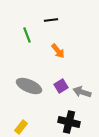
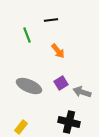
purple square: moved 3 px up
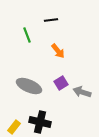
black cross: moved 29 px left
yellow rectangle: moved 7 px left
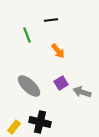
gray ellipse: rotated 20 degrees clockwise
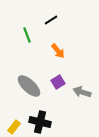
black line: rotated 24 degrees counterclockwise
purple square: moved 3 px left, 1 px up
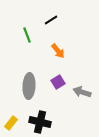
gray ellipse: rotated 50 degrees clockwise
yellow rectangle: moved 3 px left, 4 px up
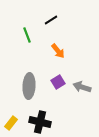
gray arrow: moved 5 px up
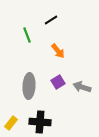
black cross: rotated 10 degrees counterclockwise
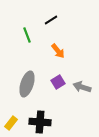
gray ellipse: moved 2 px left, 2 px up; rotated 15 degrees clockwise
